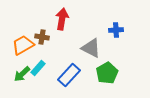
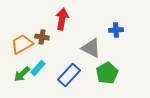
orange trapezoid: moved 1 px left, 1 px up
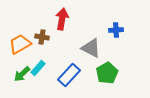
orange trapezoid: moved 2 px left
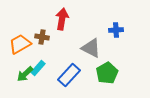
green arrow: moved 3 px right
